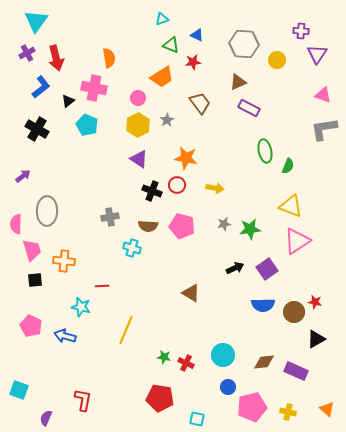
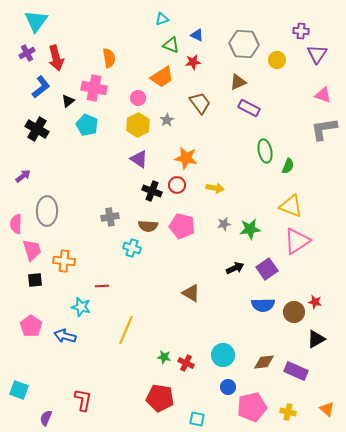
pink pentagon at (31, 326): rotated 10 degrees clockwise
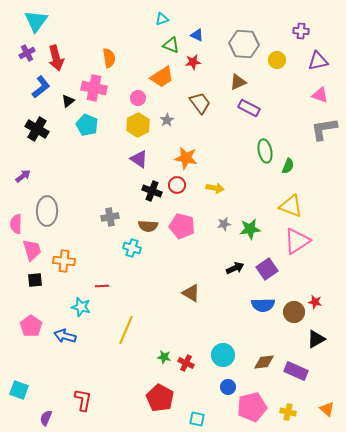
purple triangle at (317, 54): moved 1 px right, 7 px down; rotated 45 degrees clockwise
pink triangle at (323, 95): moved 3 px left
red pentagon at (160, 398): rotated 20 degrees clockwise
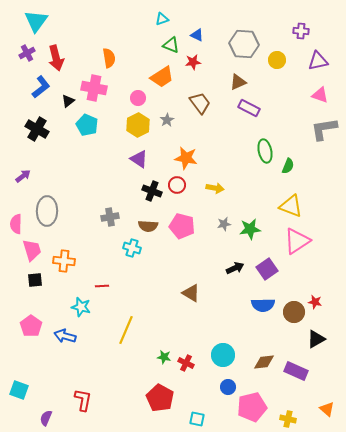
yellow cross at (288, 412): moved 7 px down
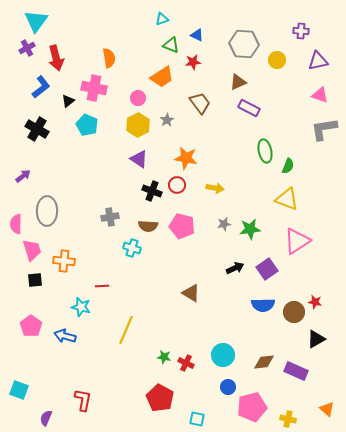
purple cross at (27, 53): moved 5 px up
yellow triangle at (291, 206): moved 4 px left, 7 px up
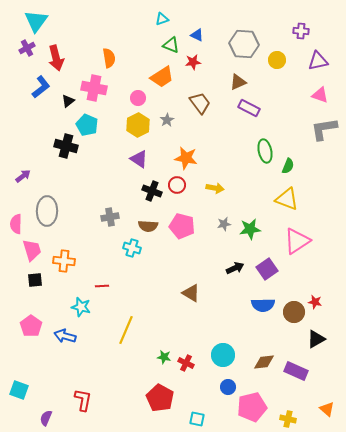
black cross at (37, 129): moved 29 px right, 17 px down; rotated 15 degrees counterclockwise
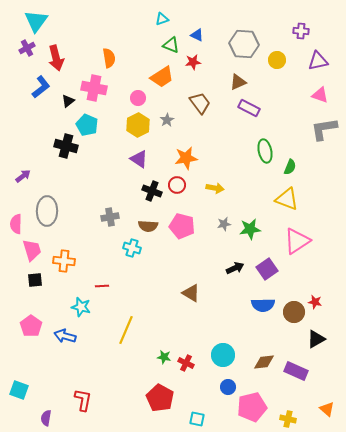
orange star at (186, 158): rotated 20 degrees counterclockwise
green semicircle at (288, 166): moved 2 px right, 1 px down
purple semicircle at (46, 418): rotated 14 degrees counterclockwise
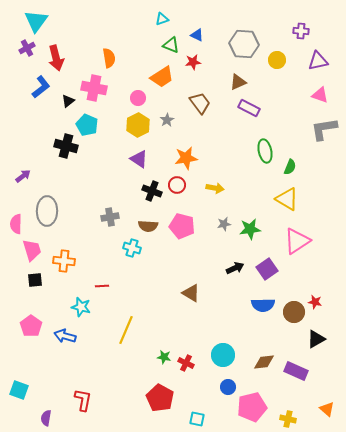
yellow triangle at (287, 199): rotated 10 degrees clockwise
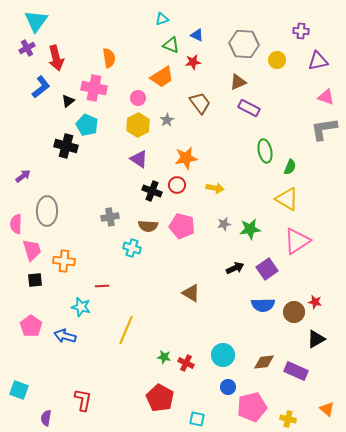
pink triangle at (320, 95): moved 6 px right, 2 px down
